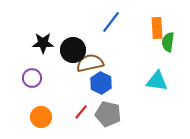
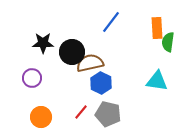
black circle: moved 1 px left, 2 px down
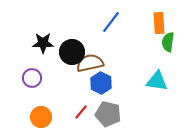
orange rectangle: moved 2 px right, 5 px up
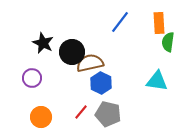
blue line: moved 9 px right
black star: rotated 25 degrees clockwise
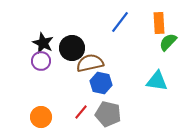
green semicircle: rotated 36 degrees clockwise
black circle: moved 4 px up
purple circle: moved 9 px right, 17 px up
blue hexagon: rotated 15 degrees counterclockwise
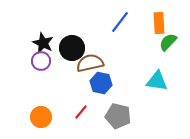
gray pentagon: moved 10 px right, 2 px down
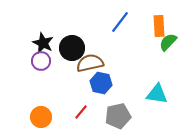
orange rectangle: moved 3 px down
cyan triangle: moved 13 px down
gray pentagon: rotated 25 degrees counterclockwise
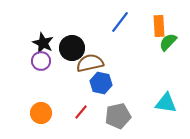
cyan triangle: moved 9 px right, 9 px down
orange circle: moved 4 px up
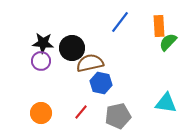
black star: rotated 20 degrees counterclockwise
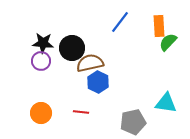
blue hexagon: moved 3 px left, 1 px up; rotated 15 degrees clockwise
red line: rotated 56 degrees clockwise
gray pentagon: moved 15 px right, 6 px down
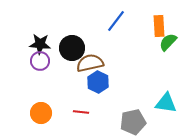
blue line: moved 4 px left, 1 px up
black star: moved 3 px left, 1 px down
purple circle: moved 1 px left
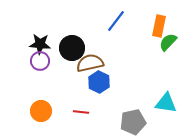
orange rectangle: rotated 15 degrees clockwise
blue hexagon: moved 1 px right
orange circle: moved 2 px up
